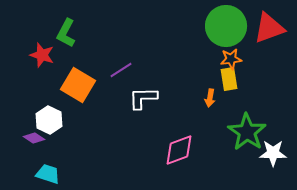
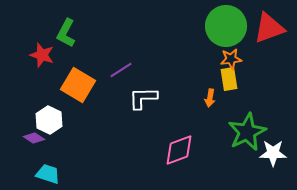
green star: rotated 12 degrees clockwise
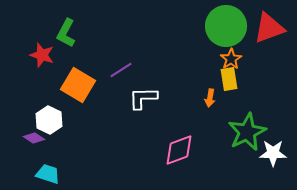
orange star: rotated 25 degrees counterclockwise
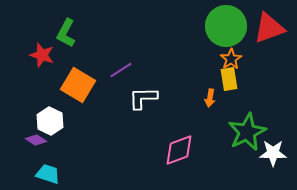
white hexagon: moved 1 px right, 1 px down
purple diamond: moved 2 px right, 2 px down
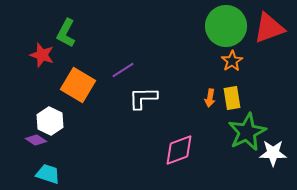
orange star: moved 1 px right, 2 px down
purple line: moved 2 px right
yellow rectangle: moved 3 px right, 19 px down
